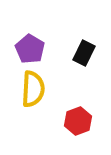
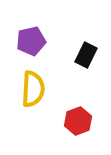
purple pentagon: moved 1 px right, 8 px up; rotated 28 degrees clockwise
black rectangle: moved 2 px right, 2 px down
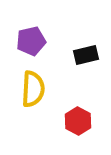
black rectangle: rotated 50 degrees clockwise
red hexagon: rotated 12 degrees counterclockwise
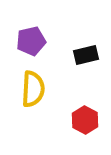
red hexagon: moved 7 px right, 1 px up
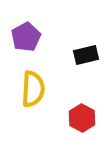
purple pentagon: moved 5 px left, 4 px up; rotated 16 degrees counterclockwise
red hexagon: moved 3 px left, 2 px up
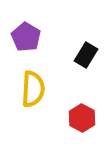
purple pentagon: rotated 12 degrees counterclockwise
black rectangle: rotated 45 degrees counterclockwise
